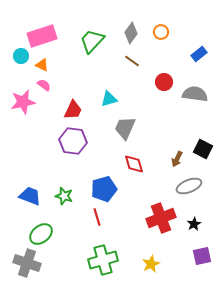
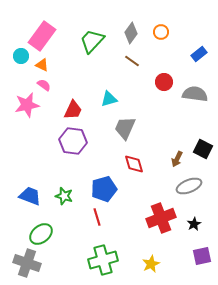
pink rectangle: rotated 36 degrees counterclockwise
pink star: moved 4 px right, 3 px down
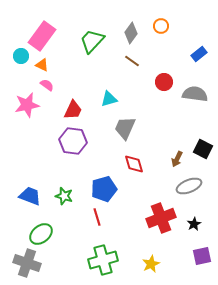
orange circle: moved 6 px up
pink semicircle: moved 3 px right
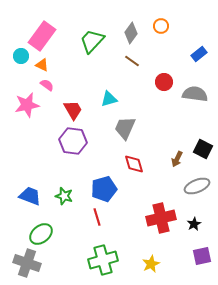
red trapezoid: rotated 55 degrees counterclockwise
gray ellipse: moved 8 px right
red cross: rotated 8 degrees clockwise
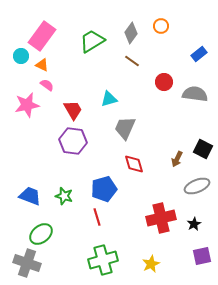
green trapezoid: rotated 16 degrees clockwise
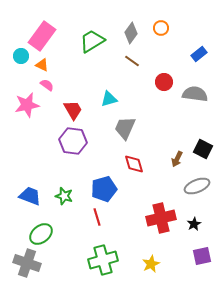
orange circle: moved 2 px down
